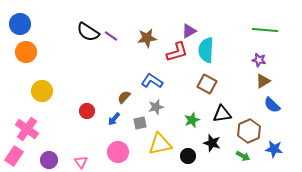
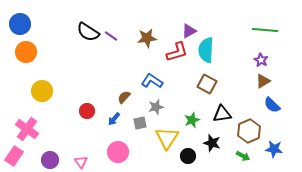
purple star: moved 2 px right; rotated 16 degrees clockwise
yellow triangle: moved 7 px right, 6 px up; rotated 45 degrees counterclockwise
purple circle: moved 1 px right
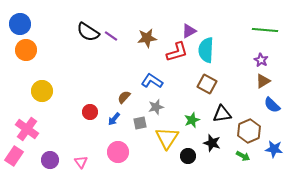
orange circle: moved 2 px up
red circle: moved 3 px right, 1 px down
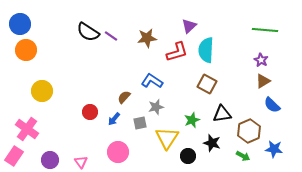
purple triangle: moved 5 px up; rotated 14 degrees counterclockwise
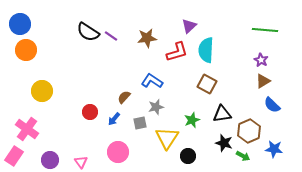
black star: moved 12 px right
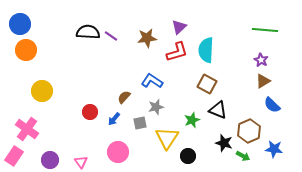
purple triangle: moved 10 px left, 1 px down
black semicircle: rotated 150 degrees clockwise
black triangle: moved 4 px left, 4 px up; rotated 30 degrees clockwise
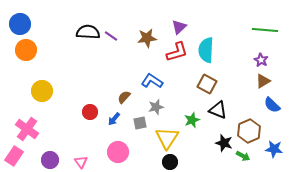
black circle: moved 18 px left, 6 px down
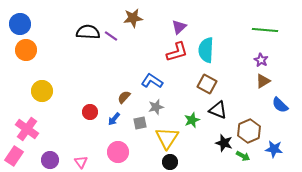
brown star: moved 14 px left, 20 px up
blue semicircle: moved 8 px right
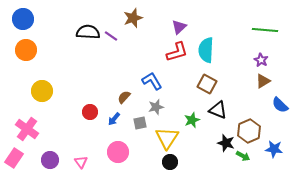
brown star: rotated 12 degrees counterclockwise
blue circle: moved 3 px right, 5 px up
blue L-shape: rotated 25 degrees clockwise
black star: moved 2 px right
pink rectangle: moved 2 px down
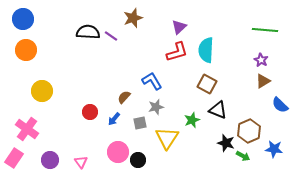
black circle: moved 32 px left, 2 px up
